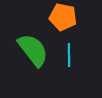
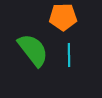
orange pentagon: rotated 12 degrees counterclockwise
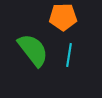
cyan line: rotated 10 degrees clockwise
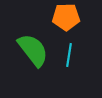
orange pentagon: moved 3 px right
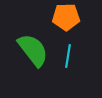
cyan line: moved 1 px left, 1 px down
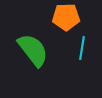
cyan line: moved 14 px right, 8 px up
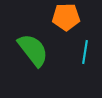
cyan line: moved 3 px right, 4 px down
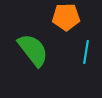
cyan line: moved 1 px right
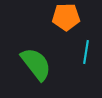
green semicircle: moved 3 px right, 14 px down
